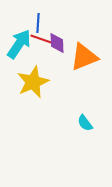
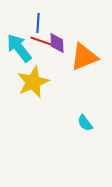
red line: moved 2 px down
cyan arrow: moved 4 px down; rotated 72 degrees counterclockwise
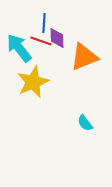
blue line: moved 6 px right
purple diamond: moved 5 px up
